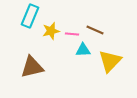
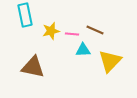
cyan rectangle: moved 5 px left, 1 px up; rotated 35 degrees counterclockwise
brown triangle: moved 1 px right; rotated 25 degrees clockwise
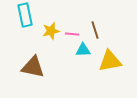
brown line: rotated 48 degrees clockwise
yellow triangle: rotated 35 degrees clockwise
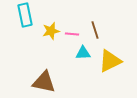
cyan triangle: moved 3 px down
yellow triangle: rotated 15 degrees counterclockwise
brown triangle: moved 11 px right, 15 px down
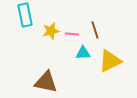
brown triangle: moved 2 px right
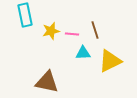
brown triangle: moved 1 px right
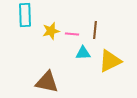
cyan rectangle: rotated 10 degrees clockwise
brown line: rotated 24 degrees clockwise
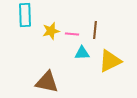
cyan triangle: moved 1 px left
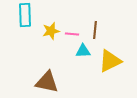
cyan triangle: moved 1 px right, 2 px up
